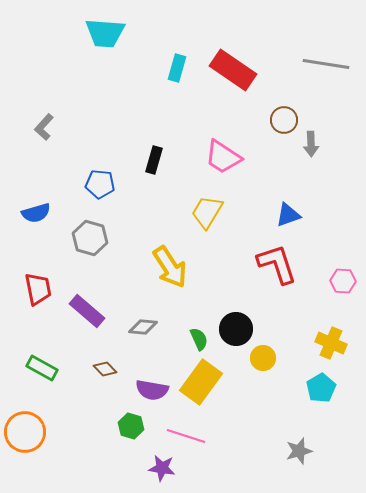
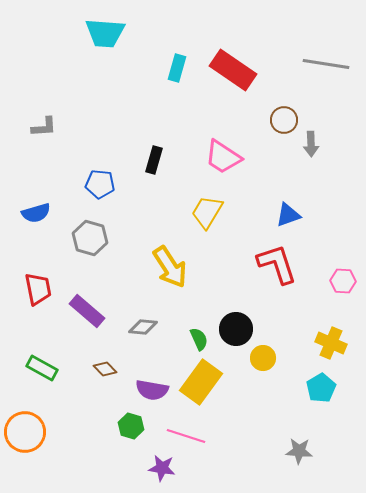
gray L-shape: rotated 136 degrees counterclockwise
gray star: rotated 20 degrees clockwise
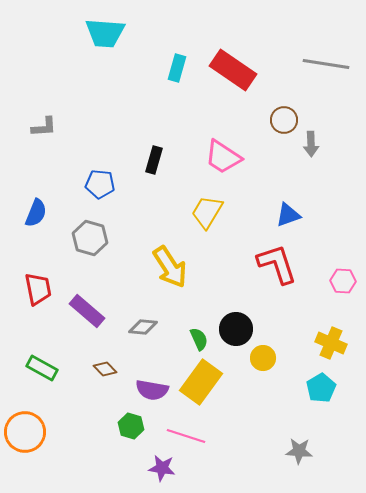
blue semicircle: rotated 52 degrees counterclockwise
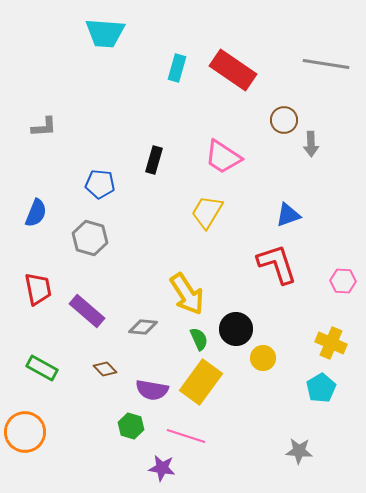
yellow arrow: moved 17 px right, 27 px down
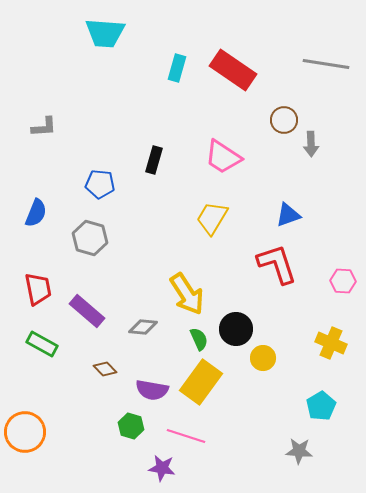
yellow trapezoid: moved 5 px right, 6 px down
green rectangle: moved 24 px up
cyan pentagon: moved 18 px down
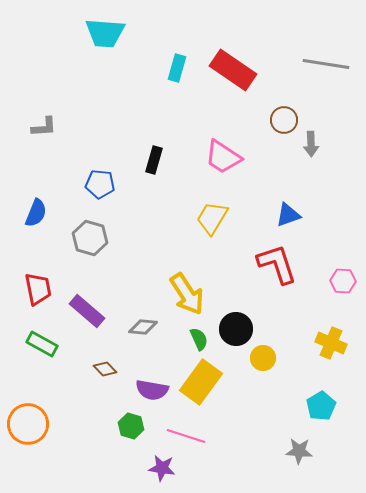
orange circle: moved 3 px right, 8 px up
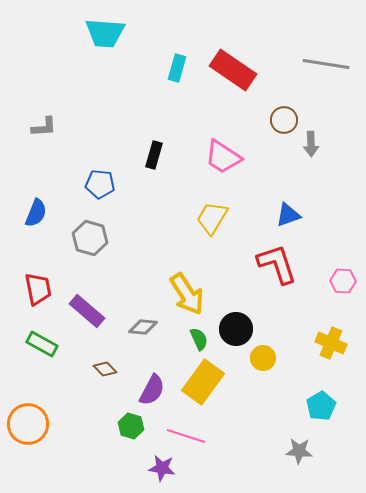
black rectangle: moved 5 px up
yellow rectangle: moved 2 px right
purple semicircle: rotated 72 degrees counterclockwise
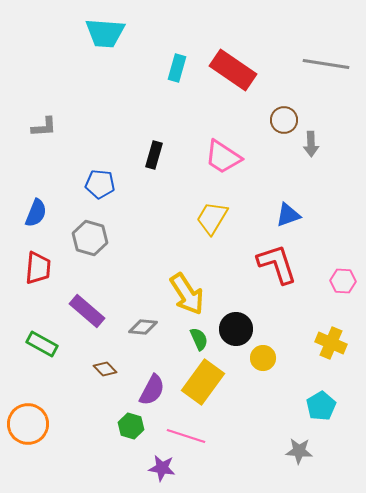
red trapezoid: moved 21 px up; rotated 16 degrees clockwise
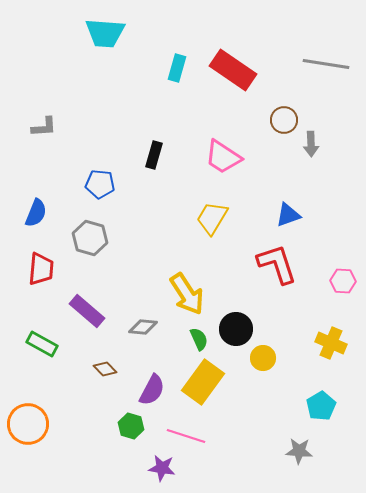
red trapezoid: moved 3 px right, 1 px down
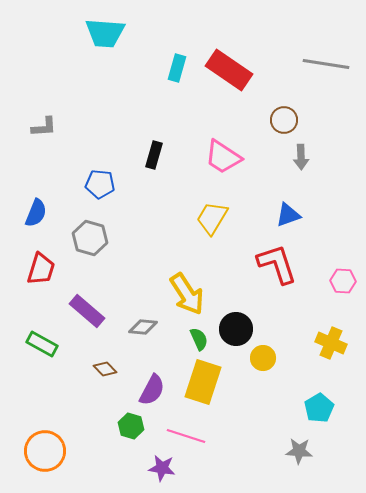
red rectangle: moved 4 px left
gray arrow: moved 10 px left, 13 px down
red trapezoid: rotated 12 degrees clockwise
yellow rectangle: rotated 18 degrees counterclockwise
cyan pentagon: moved 2 px left, 2 px down
orange circle: moved 17 px right, 27 px down
